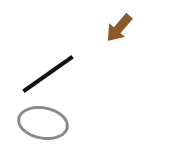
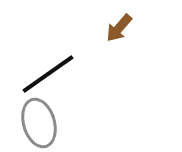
gray ellipse: moved 4 px left; rotated 63 degrees clockwise
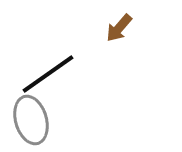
gray ellipse: moved 8 px left, 3 px up
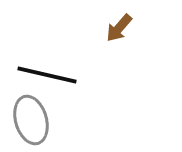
black line: moved 1 px left, 1 px down; rotated 48 degrees clockwise
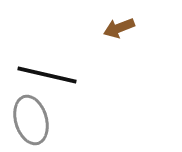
brown arrow: rotated 28 degrees clockwise
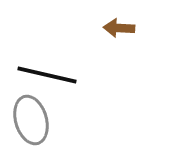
brown arrow: rotated 24 degrees clockwise
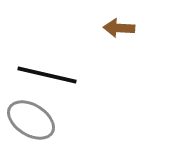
gray ellipse: rotated 42 degrees counterclockwise
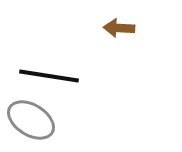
black line: moved 2 px right, 1 px down; rotated 4 degrees counterclockwise
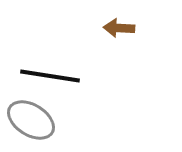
black line: moved 1 px right
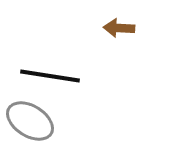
gray ellipse: moved 1 px left, 1 px down
